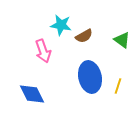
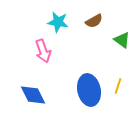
cyan star: moved 3 px left, 3 px up
brown semicircle: moved 10 px right, 15 px up
blue ellipse: moved 1 px left, 13 px down
blue diamond: moved 1 px right, 1 px down
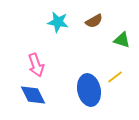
green triangle: rotated 18 degrees counterclockwise
pink arrow: moved 7 px left, 14 px down
yellow line: moved 3 px left, 9 px up; rotated 35 degrees clockwise
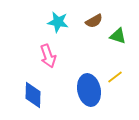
green triangle: moved 4 px left, 4 px up
pink arrow: moved 12 px right, 9 px up
blue diamond: rotated 28 degrees clockwise
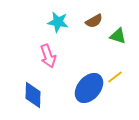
blue ellipse: moved 2 px up; rotated 52 degrees clockwise
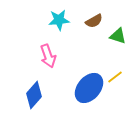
cyan star: moved 1 px right, 2 px up; rotated 15 degrees counterclockwise
blue diamond: moved 1 px right; rotated 40 degrees clockwise
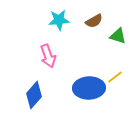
blue ellipse: rotated 48 degrees clockwise
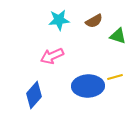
pink arrow: moved 4 px right; rotated 85 degrees clockwise
yellow line: rotated 21 degrees clockwise
blue ellipse: moved 1 px left, 2 px up
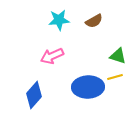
green triangle: moved 20 px down
blue ellipse: moved 1 px down
